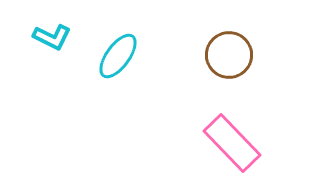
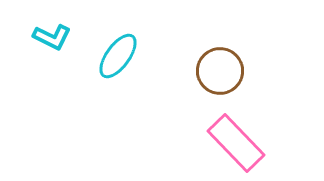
brown circle: moved 9 px left, 16 px down
pink rectangle: moved 4 px right
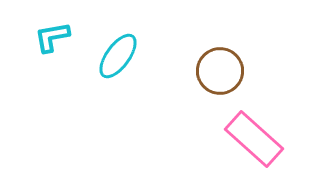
cyan L-shape: rotated 144 degrees clockwise
pink rectangle: moved 18 px right, 4 px up; rotated 4 degrees counterclockwise
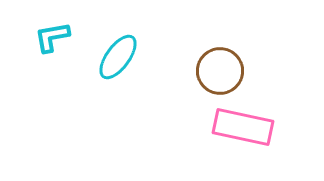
cyan ellipse: moved 1 px down
pink rectangle: moved 11 px left, 12 px up; rotated 30 degrees counterclockwise
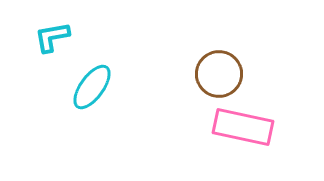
cyan ellipse: moved 26 px left, 30 px down
brown circle: moved 1 px left, 3 px down
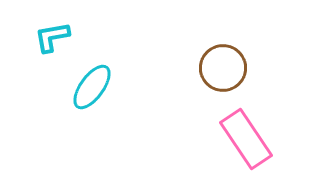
brown circle: moved 4 px right, 6 px up
pink rectangle: moved 3 px right, 12 px down; rotated 44 degrees clockwise
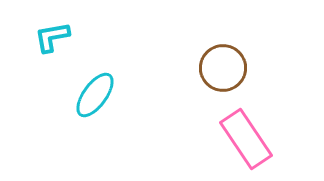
cyan ellipse: moved 3 px right, 8 px down
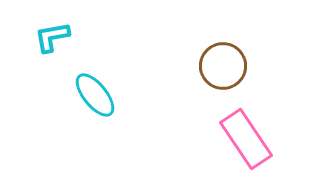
brown circle: moved 2 px up
cyan ellipse: rotated 75 degrees counterclockwise
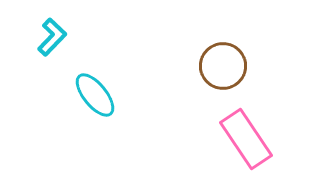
cyan L-shape: rotated 144 degrees clockwise
